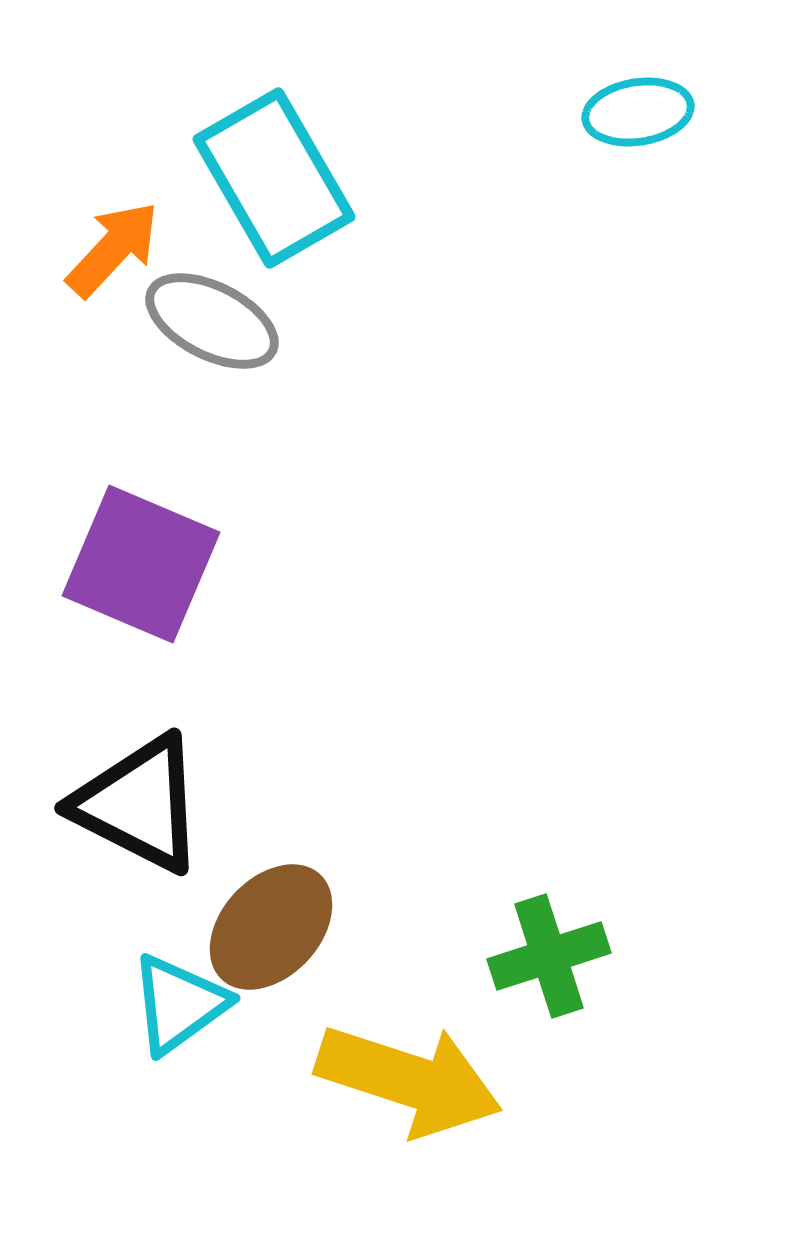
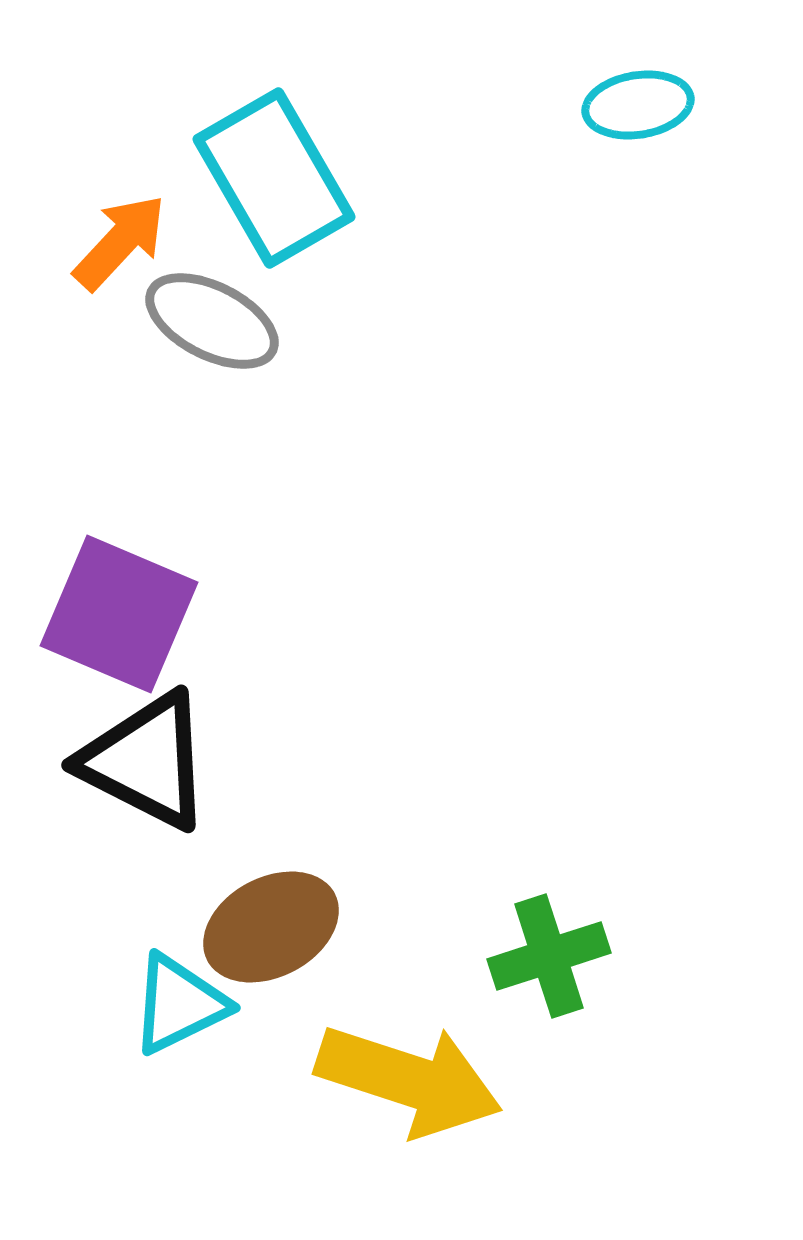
cyan ellipse: moved 7 px up
orange arrow: moved 7 px right, 7 px up
purple square: moved 22 px left, 50 px down
black triangle: moved 7 px right, 43 px up
brown ellipse: rotated 19 degrees clockwise
cyan triangle: rotated 10 degrees clockwise
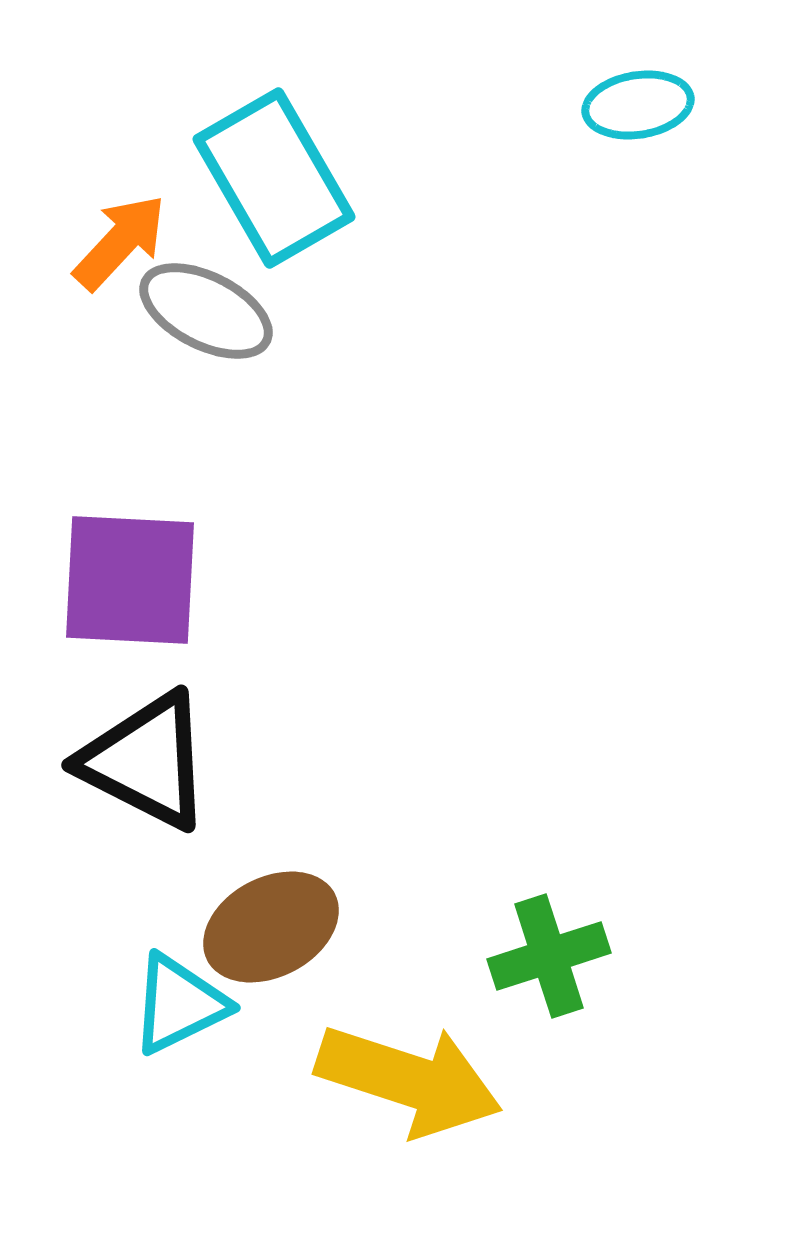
gray ellipse: moved 6 px left, 10 px up
purple square: moved 11 px right, 34 px up; rotated 20 degrees counterclockwise
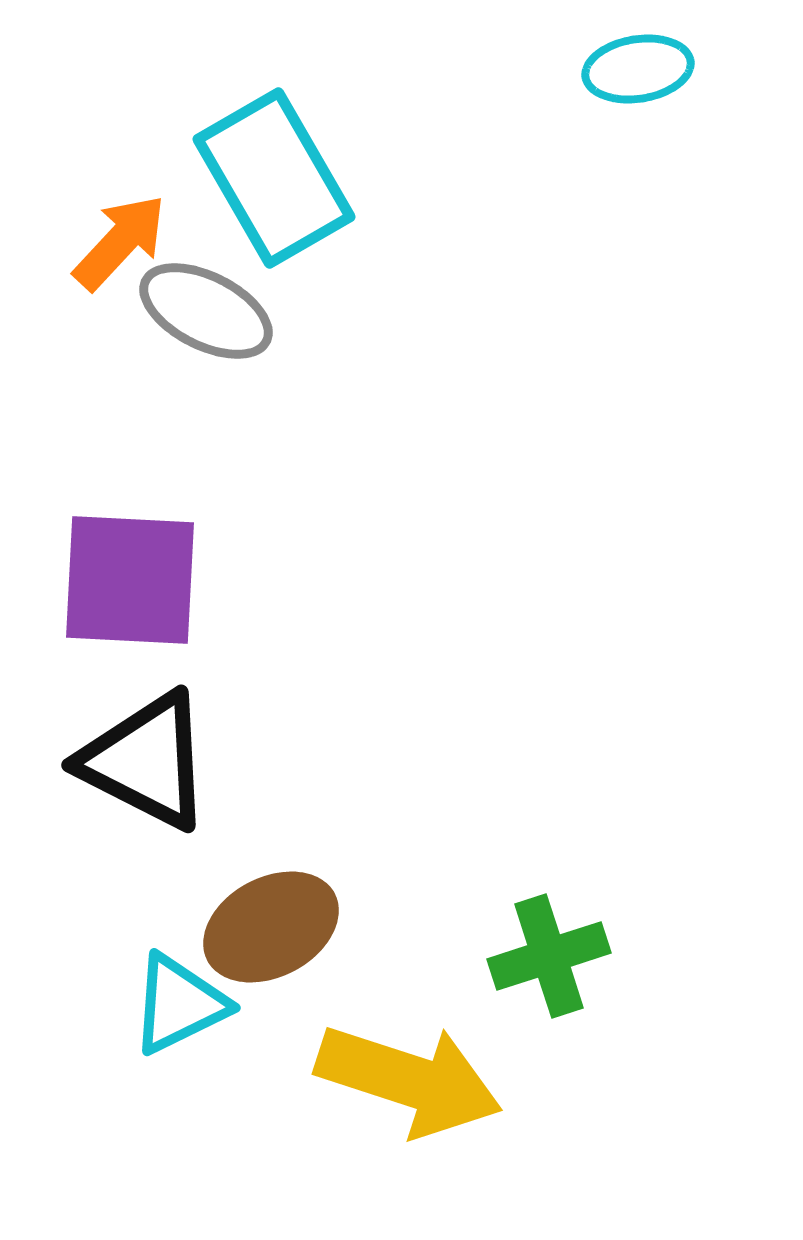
cyan ellipse: moved 36 px up
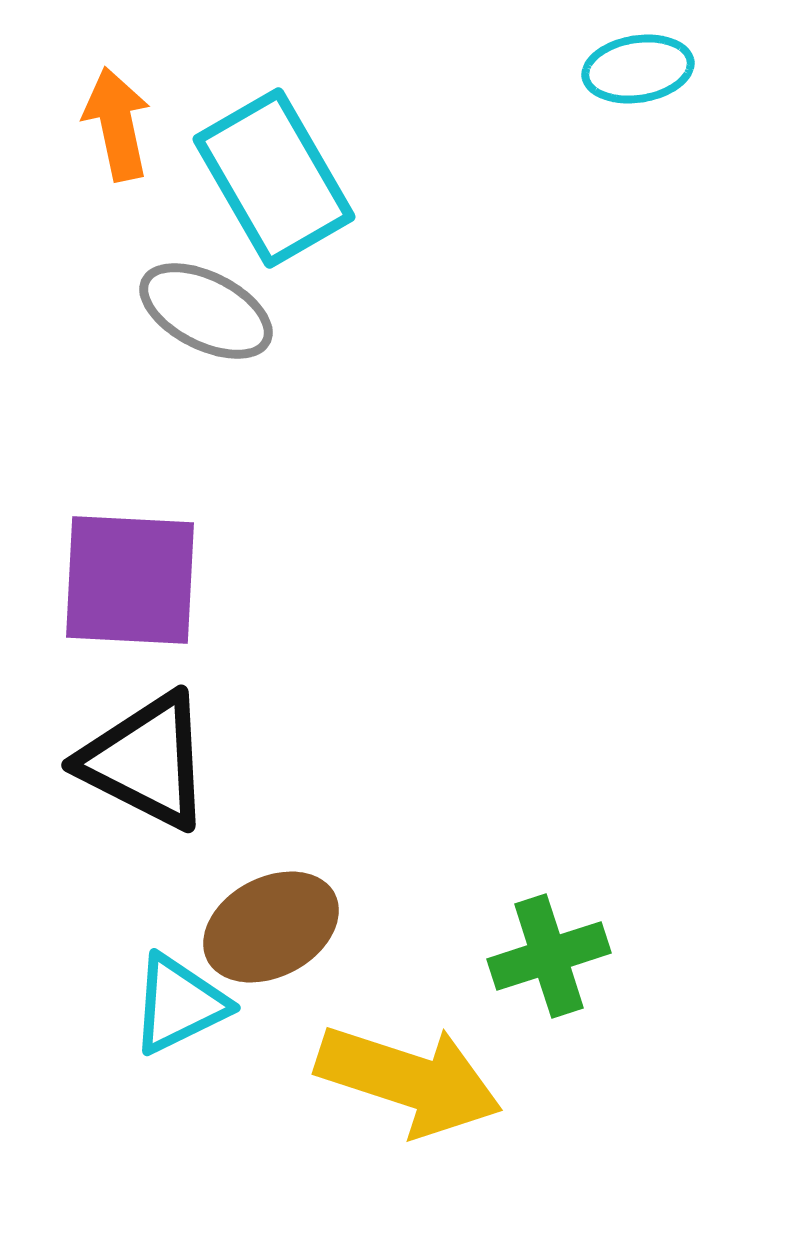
orange arrow: moved 3 px left, 118 px up; rotated 55 degrees counterclockwise
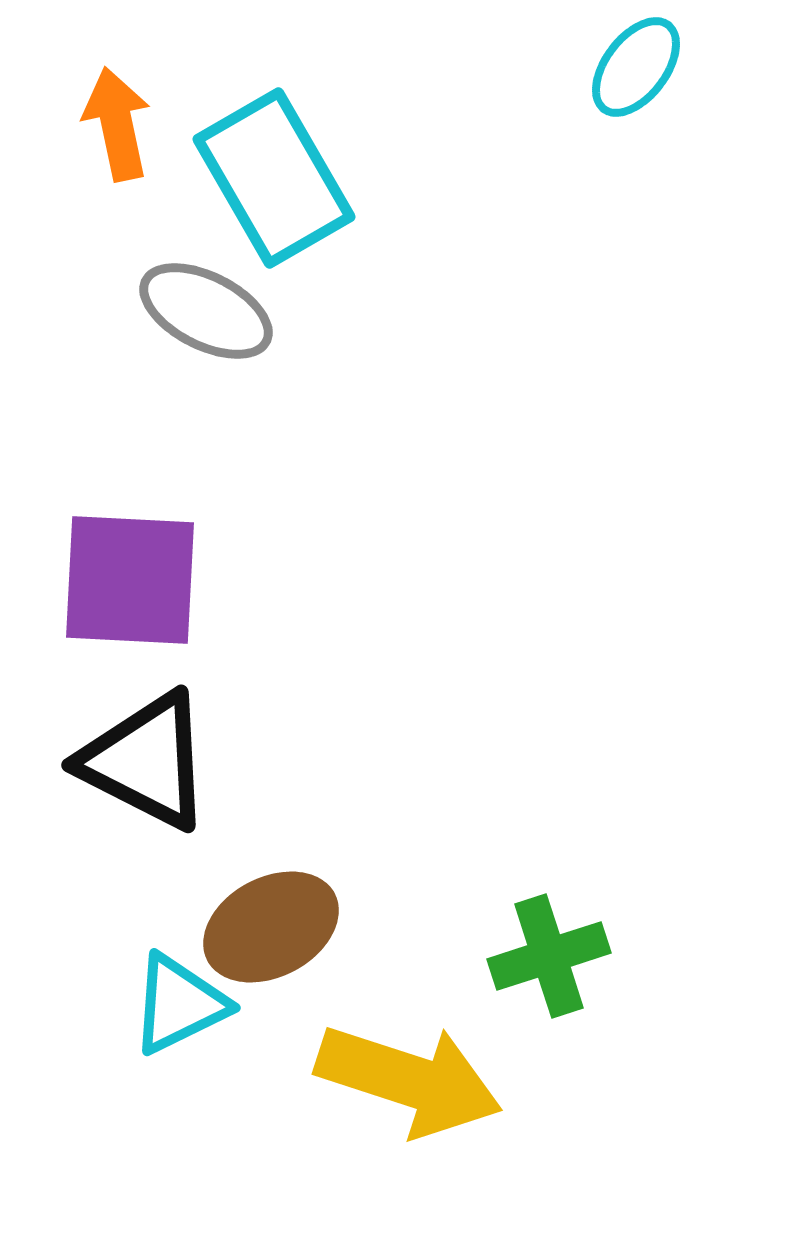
cyan ellipse: moved 2 px left, 2 px up; rotated 44 degrees counterclockwise
